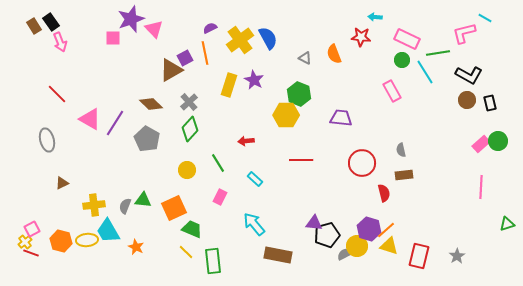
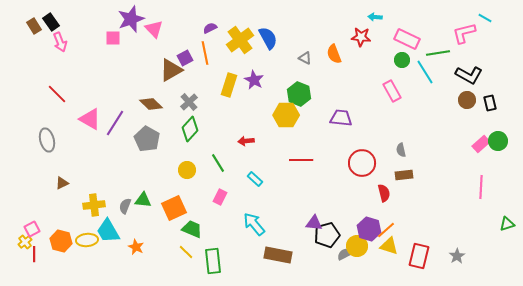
red line at (31, 253): moved 3 px right, 1 px down; rotated 70 degrees clockwise
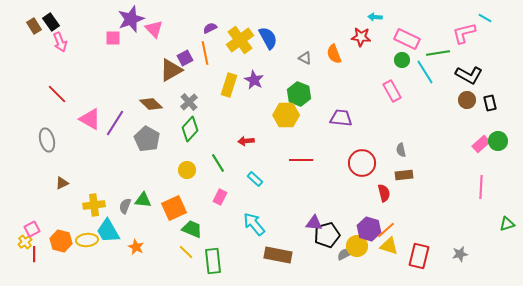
gray star at (457, 256): moved 3 px right, 2 px up; rotated 21 degrees clockwise
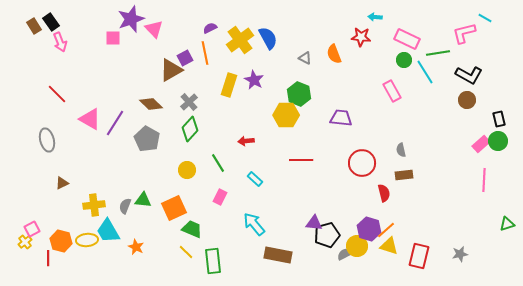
green circle at (402, 60): moved 2 px right
black rectangle at (490, 103): moved 9 px right, 16 px down
pink line at (481, 187): moved 3 px right, 7 px up
red line at (34, 254): moved 14 px right, 4 px down
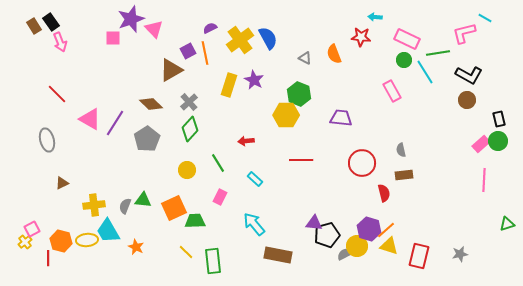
purple square at (185, 58): moved 3 px right, 7 px up
gray pentagon at (147, 139): rotated 10 degrees clockwise
green trapezoid at (192, 229): moved 3 px right, 8 px up; rotated 25 degrees counterclockwise
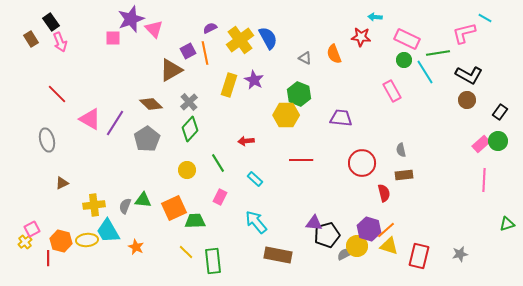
brown rectangle at (34, 26): moved 3 px left, 13 px down
black rectangle at (499, 119): moved 1 px right, 7 px up; rotated 49 degrees clockwise
cyan arrow at (254, 224): moved 2 px right, 2 px up
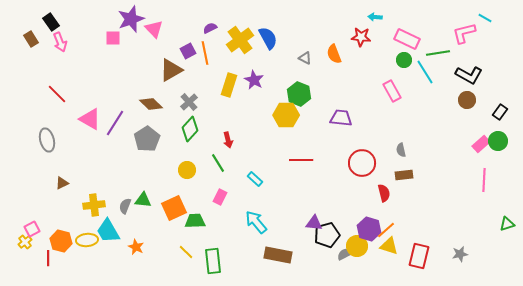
red arrow at (246, 141): moved 18 px left, 1 px up; rotated 98 degrees counterclockwise
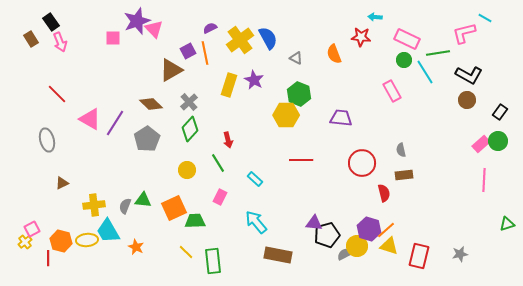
purple star at (131, 19): moved 6 px right, 2 px down
gray triangle at (305, 58): moved 9 px left
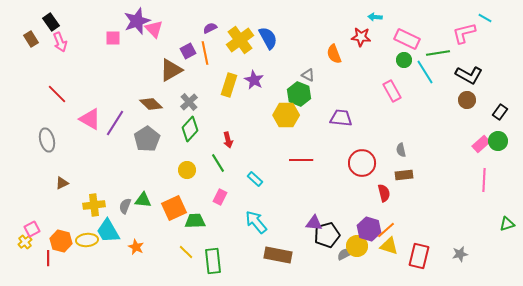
gray triangle at (296, 58): moved 12 px right, 17 px down
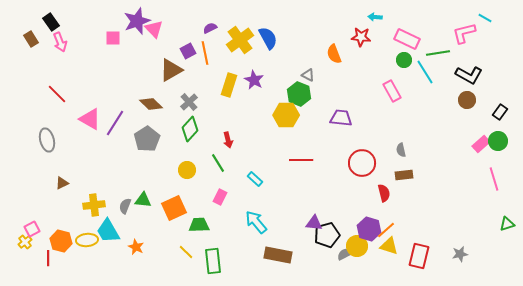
pink line at (484, 180): moved 10 px right, 1 px up; rotated 20 degrees counterclockwise
green trapezoid at (195, 221): moved 4 px right, 4 px down
